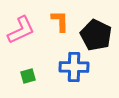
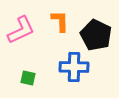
green square: moved 2 px down; rotated 28 degrees clockwise
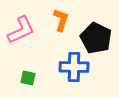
orange L-shape: moved 1 px right, 1 px up; rotated 20 degrees clockwise
black pentagon: moved 3 px down
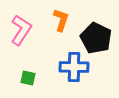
pink L-shape: rotated 32 degrees counterclockwise
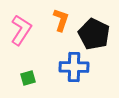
black pentagon: moved 2 px left, 4 px up
green square: rotated 28 degrees counterclockwise
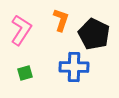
green square: moved 3 px left, 5 px up
